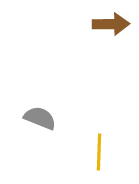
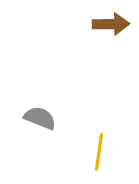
yellow line: rotated 6 degrees clockwise
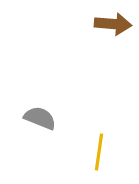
brown arrow: moved 2 px right; rotated 6 degrees clockwise
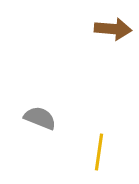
brown arrow: moved 5 px down
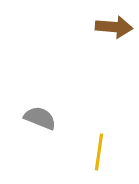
brown arrow: moved 1 px right, 2 px up
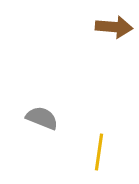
gray semicircle: moved 2 px right
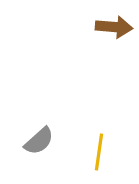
gray semicircle: moved 3 px left, 23 px down; rotated 116 degrees clockwise
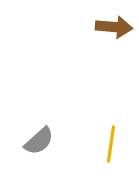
yellow line: moved 12 px right, 8 px up
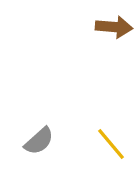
yellow line: rotated 48 degrees counterclockwise
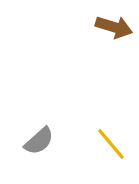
brown arrow: rotated 12 degrees clockwise
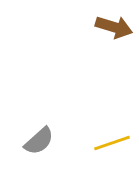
yellow line: moved 1 px right, 1 px up; rotated 69 degrees counterclockwise
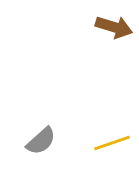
gray semicircle: moved 2 px right
